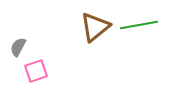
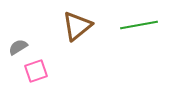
brown triangle: moved 18 px left, 1 px up
gray semicircle: rotated 30 degrees clockwise
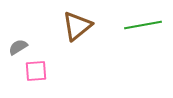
green line: moved 4 px right
pink square: rotated 15 degrees clockwise
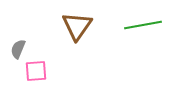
brown triangle: rotated 16 degrees counterclockwise
gray semicircle: moved 2 px down; rotated 36 degrees counterclockwise
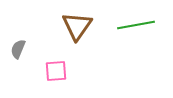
green line: moved 7 px left
pink square: moved 20 px right
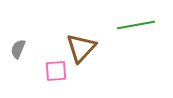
brown triangle: moved 4 px right, 22 px down; rotated 8 degrees clockwise
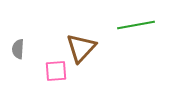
gray semicircle: rotated 18 degrees counterclockwise
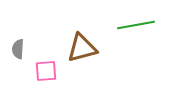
brown triangle: moved 1 px right; rotated 32 degrees clockwise
pink square: moved 10 px left
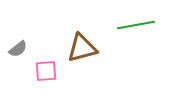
gray semicircle: rotated 132 degrees counterclockwise
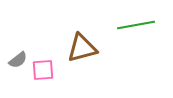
gray semicircle: moved 11 px down
pink square: moved 3 px left, 1 px up
